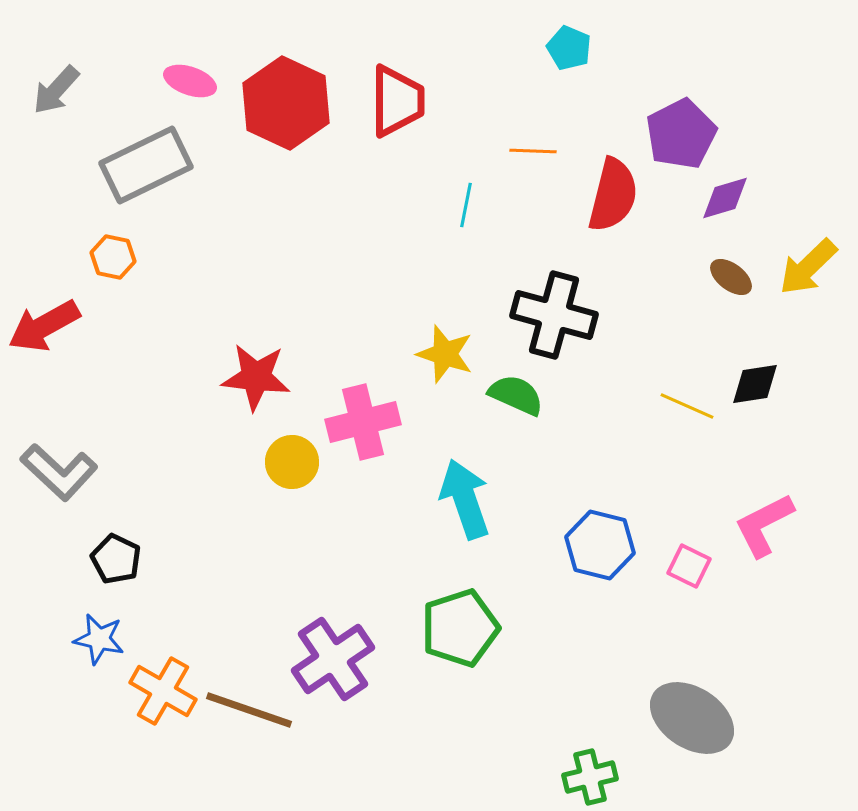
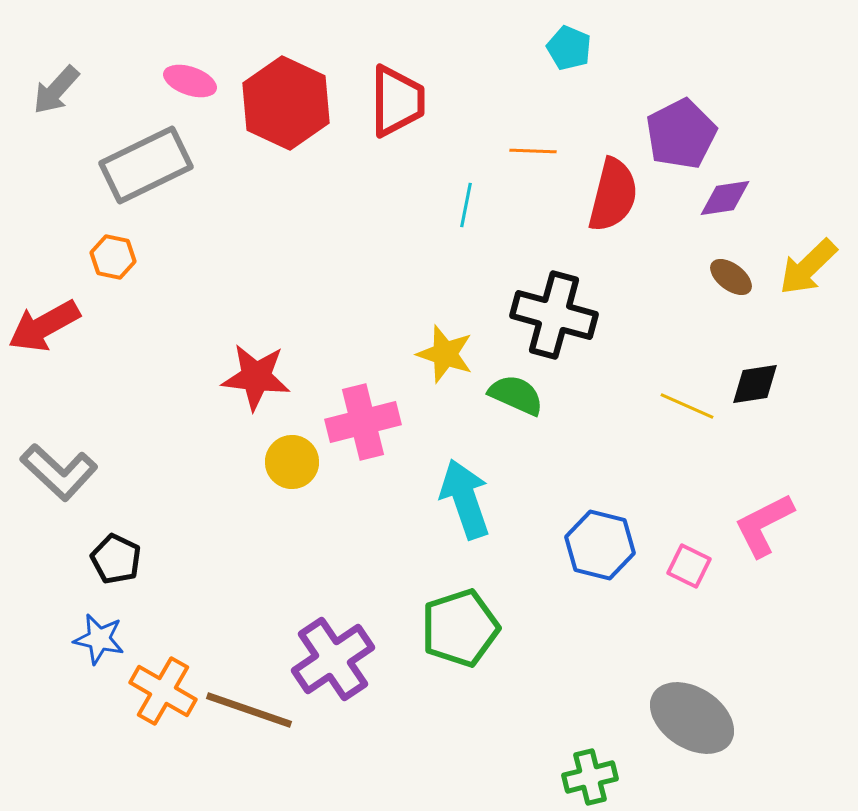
purple diamond: rotated 8 degrees clockwise
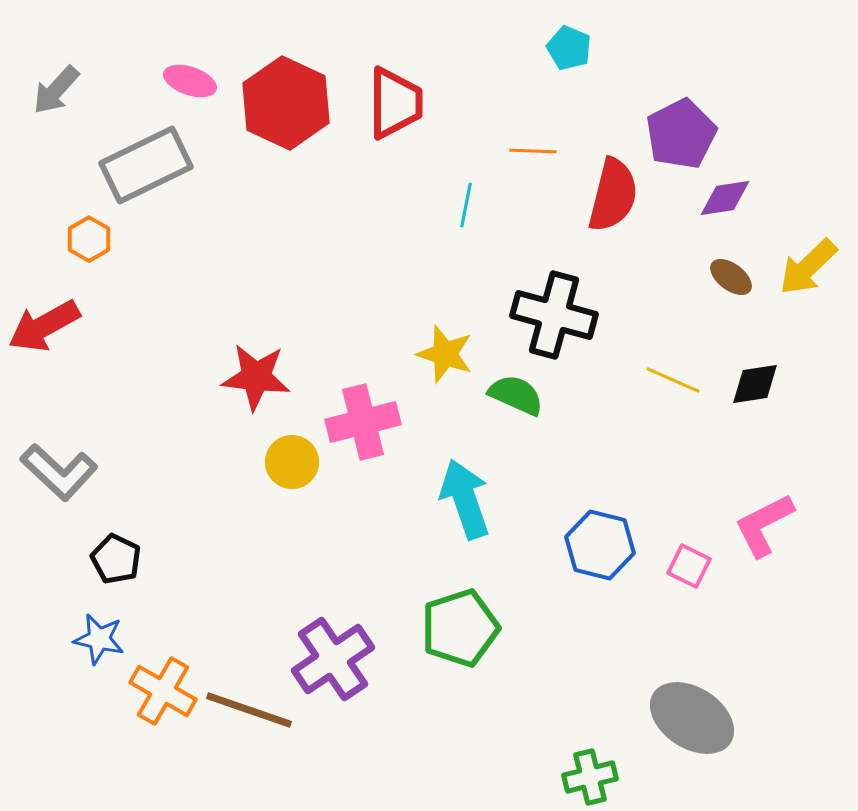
red trapezoid: moved 2 px left, 2 px down
orange hexagon: moved 24 px left, 18 px up; rotated 18 degrees clockwise
yellow line: moved 14 px left, 26 px up
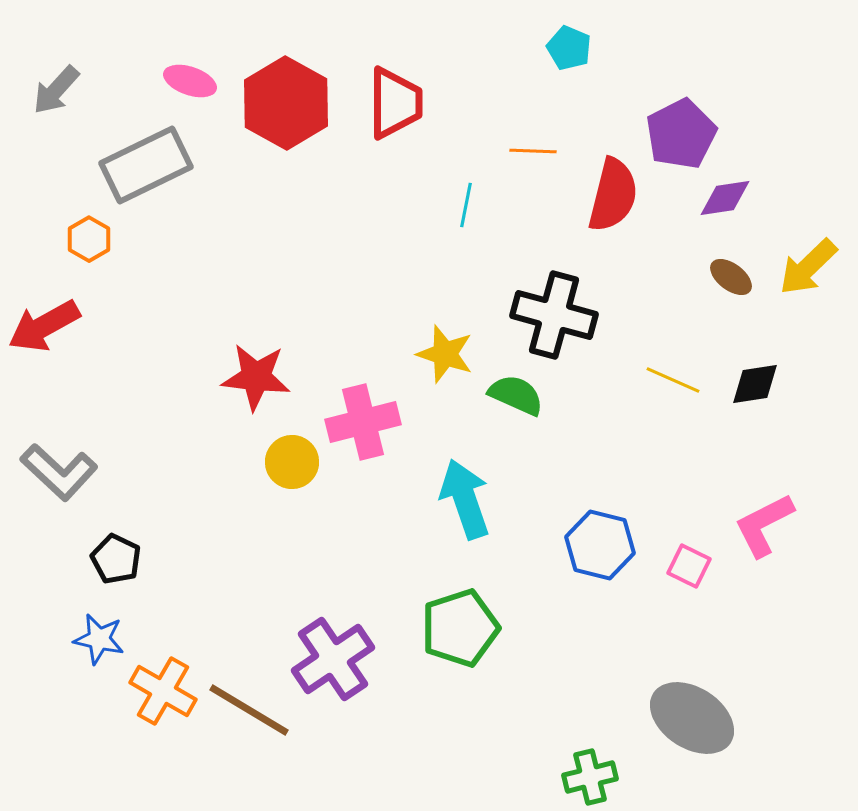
red hexagon: rotated 4 degrees clockwise
brown line: rotated 12 degrees clockwise
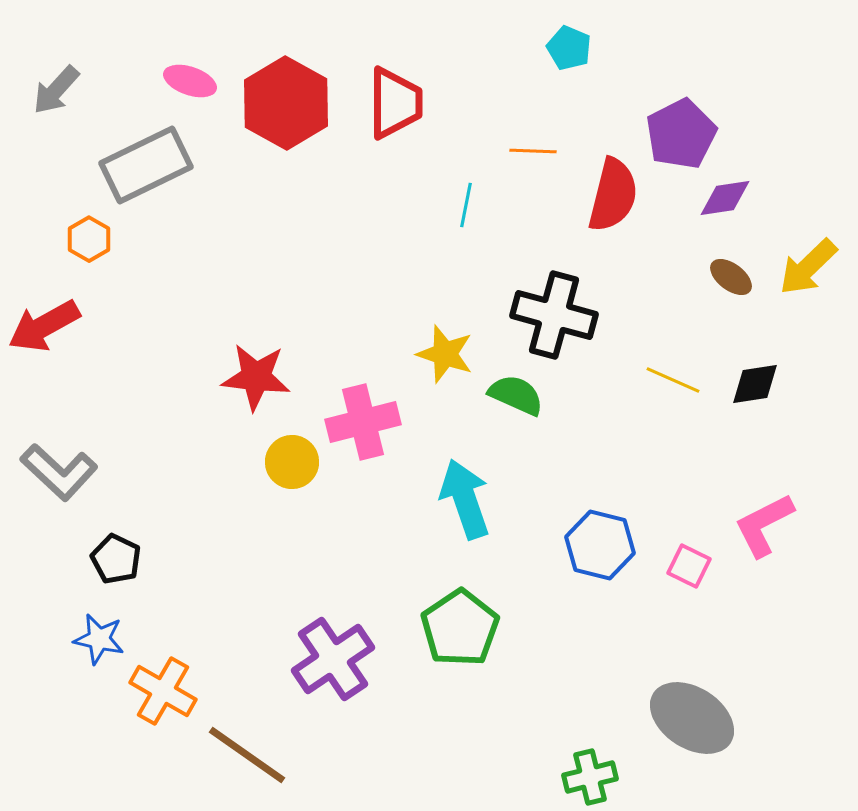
green pentagon: rotated 16 degrees counterclockwise
brown line: moved 2 px left, 45 px down; rotated 4 degrees clockwise
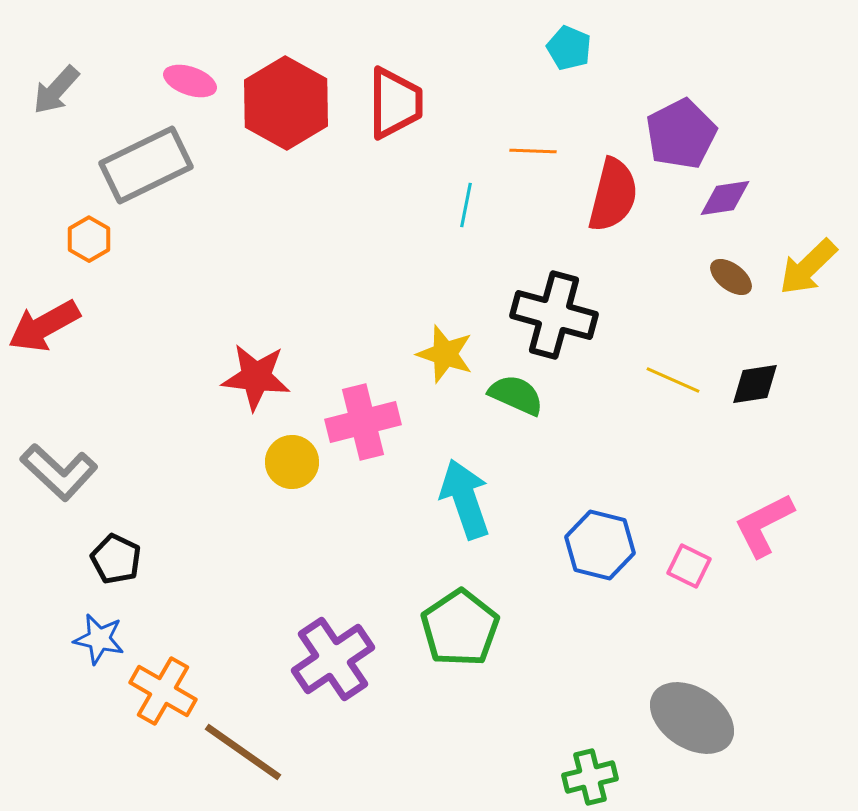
brown line: moved 4 px left, 3 px up
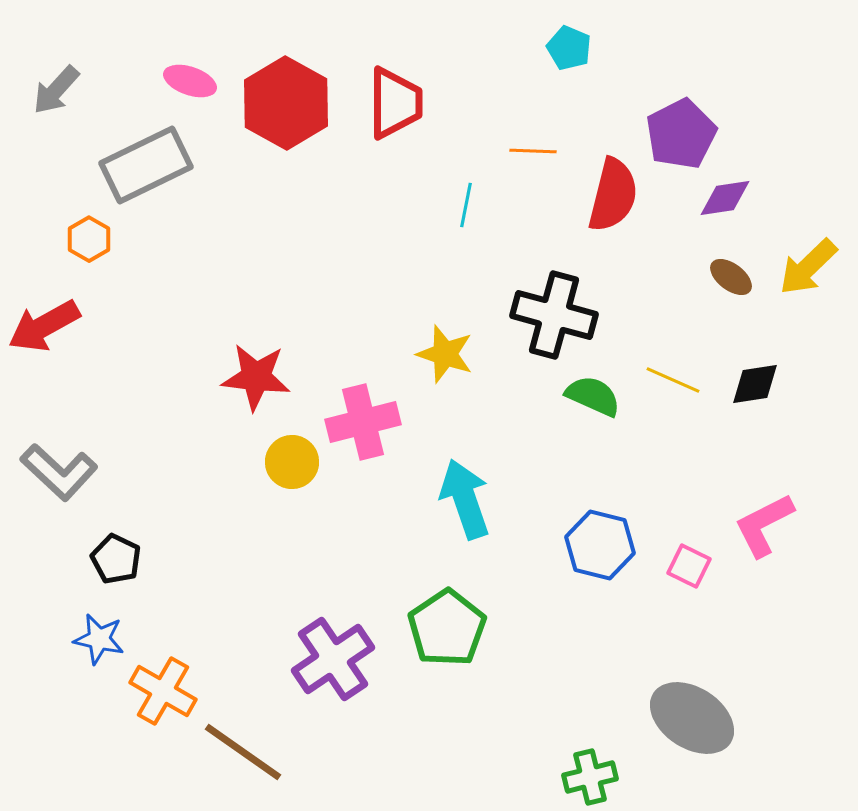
green semicircle: moved 77 px right, 1 px down
green pentagon: moved 13 px left
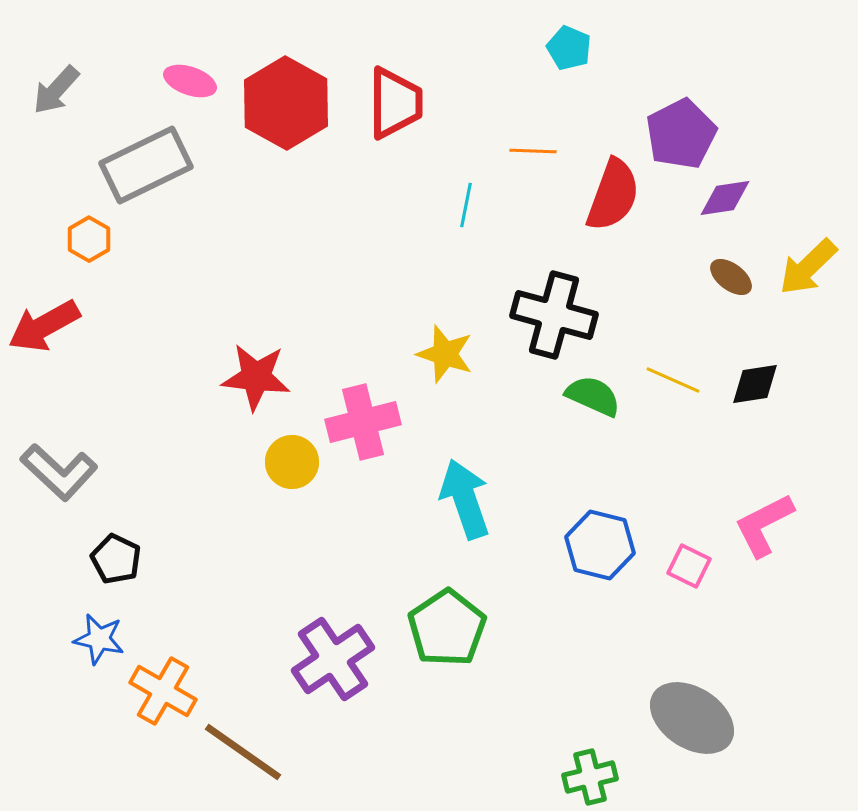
red semicircle: rotated 6 degrees clockwise
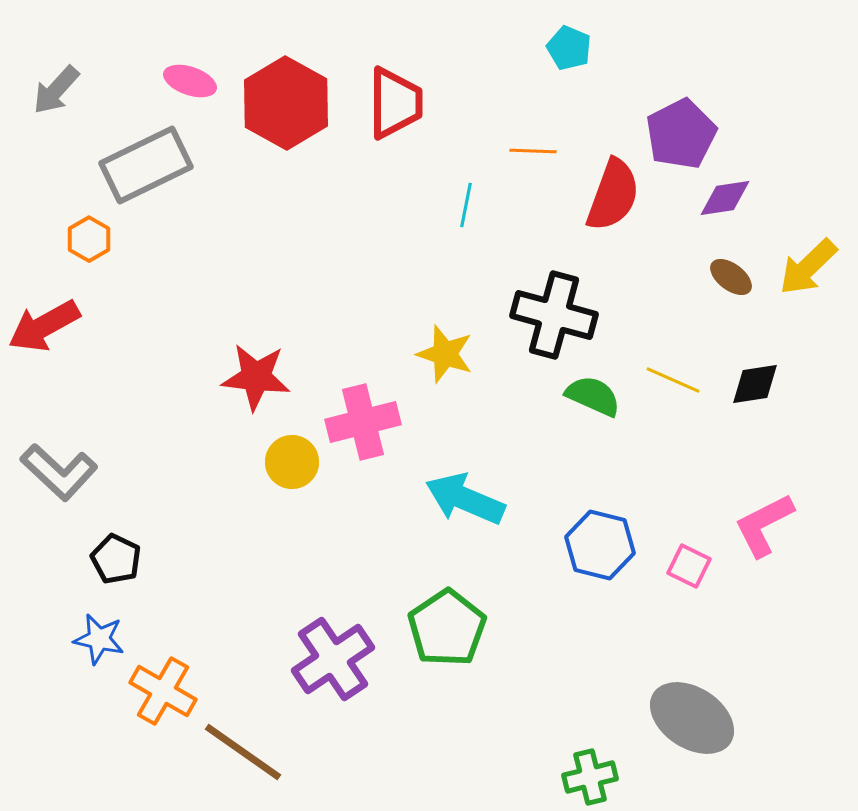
cyan arrow: rotated 48 degrees counterclockwise
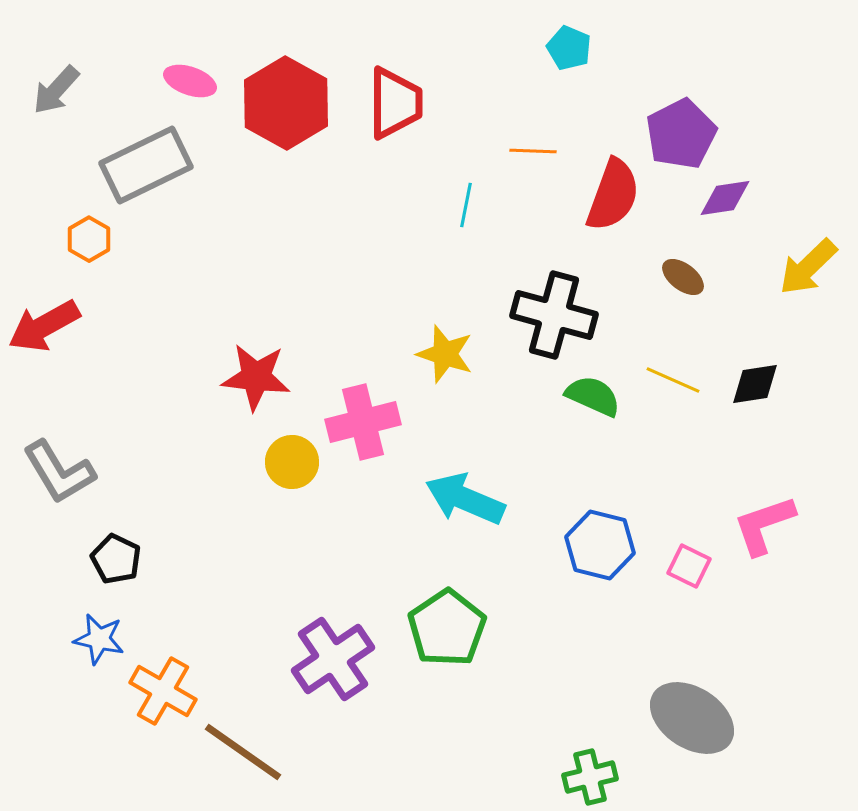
brown ellipse: moved 48 px left
gray L-shape: rotated 16 degrees clockwise
pink L-shape: rotated 8 degrees clockwise
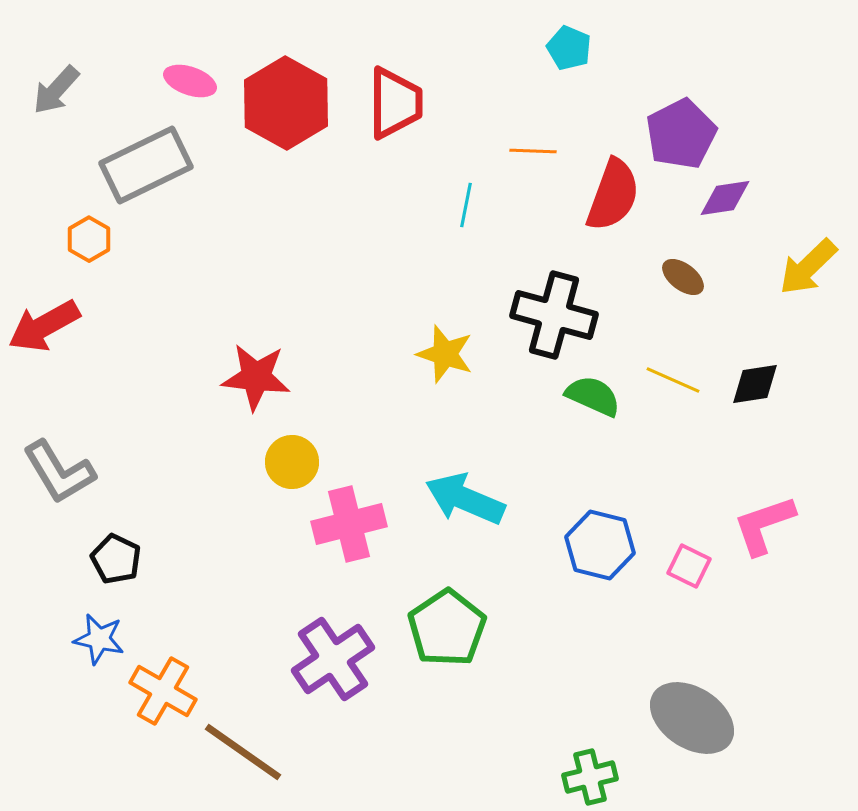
pink cross: moved 14 px left, 102 px down
